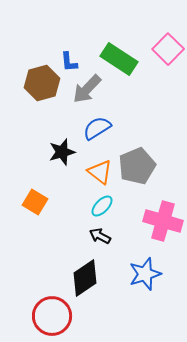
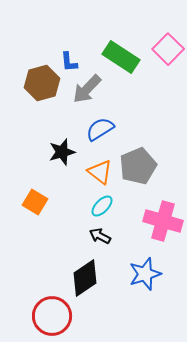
green rectangle: moved 2 px right, 2 px up
blue semicircle: moved 3 px right, 1 px down
gray pentagon: moved 1 px right
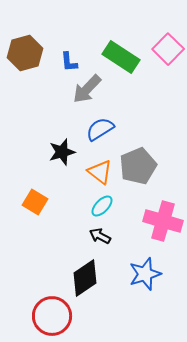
brown hexagon: moved 17 px left, 30 px up
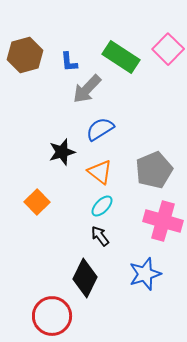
brown hexagon: moved 2 px down
gray pentagon: moved 16 px right, 4 px down
orange square: moved 2 px right; rotated 15 degrees clockwise
black arrow: rotated 25 degrees clockwise
black diamond: rotated 30 degrees counterclockwise
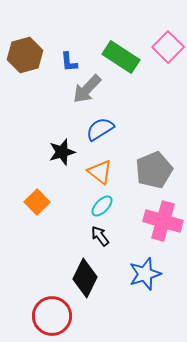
pink square: moved 2 px up
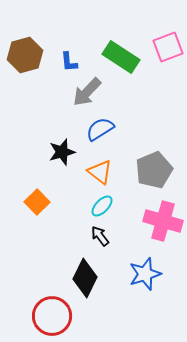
pink square: rotated 24 degrees clockwise
gray arrow: moved 3 px down
